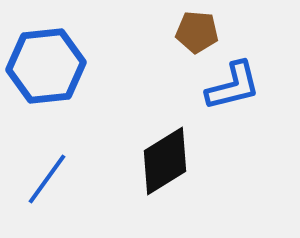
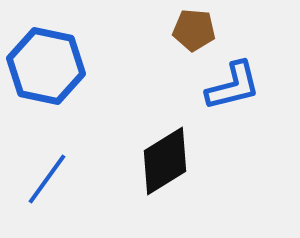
brown pentagon: moved 3 px left, 2 px up
blue hexagon: rotated 18 degrees clockwise
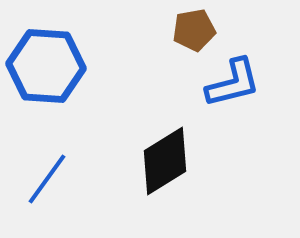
brown pentagon: rotated 15 degrees counterclockwise
blue hexagon: rotated 8 degrees counterclockwise
blue L-shape: moved 3 px up
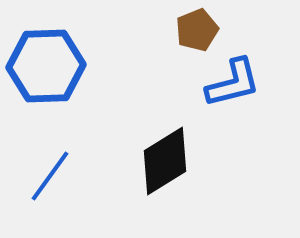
brown pentagon: moved 3 px right; rotated 12 degrees counterclockwise
blue hexagon: rotated 6 degrees counterclockwise
blue line: moved 3 px right, 3 px up
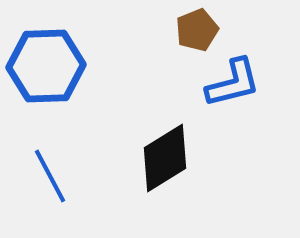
black diamond: moved 3 px up
blue line: rotated 64 degrees counterclockwise
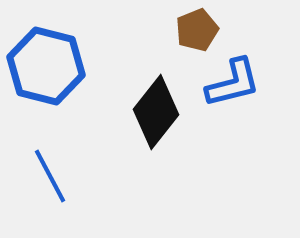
blue hexagon: rotated 16 degrees clockwise
black diamond: moved 9 px left, 46 px up; rotated 20 degrees counterclockwise
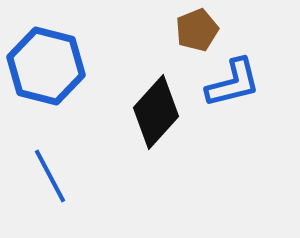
black diamond: rotated 4 degrees clockwise
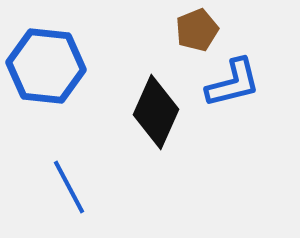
blue hexagon: rotated 8 degrees counterclockwise
black diamond: rotated 18 degrees counterclockwise
blue line: moved 19 px right, 11 px down
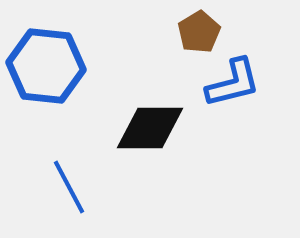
brown pentagon: moved 2 px right, 2 px down; rotated 9 degrees counterclockwise
black diamond: moved 6 px left, 16 px down; rotated 66 degrees clockwise
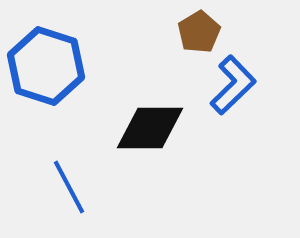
blue hexagon: rotated 12 degrees clockwise
blue L-shape: moved 2 px down; rotated 30 degrees counterclockwise
